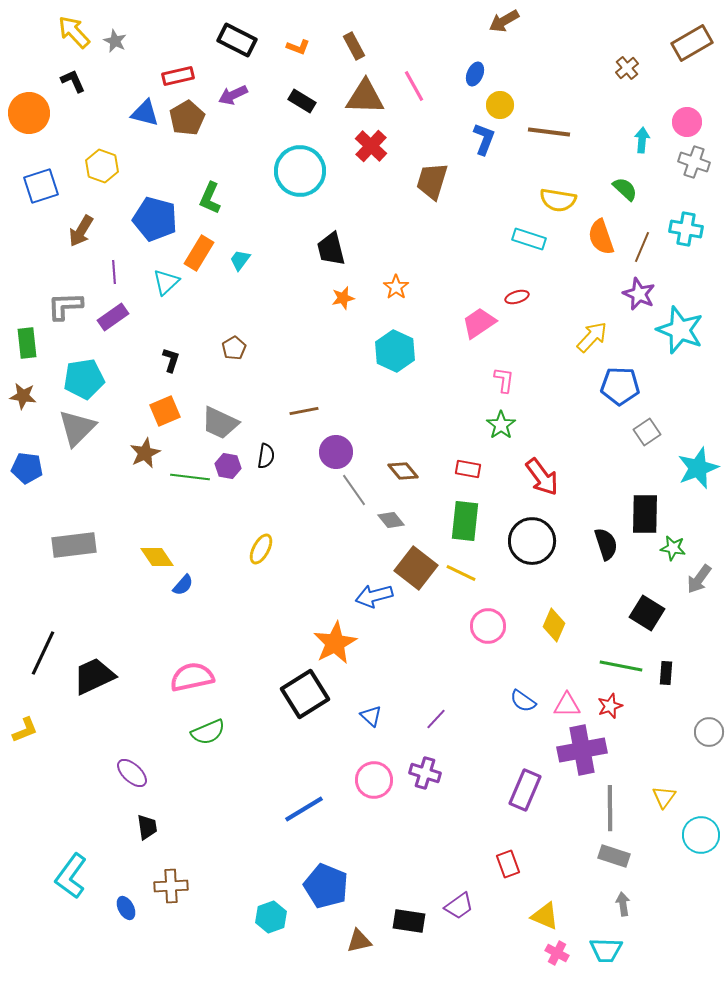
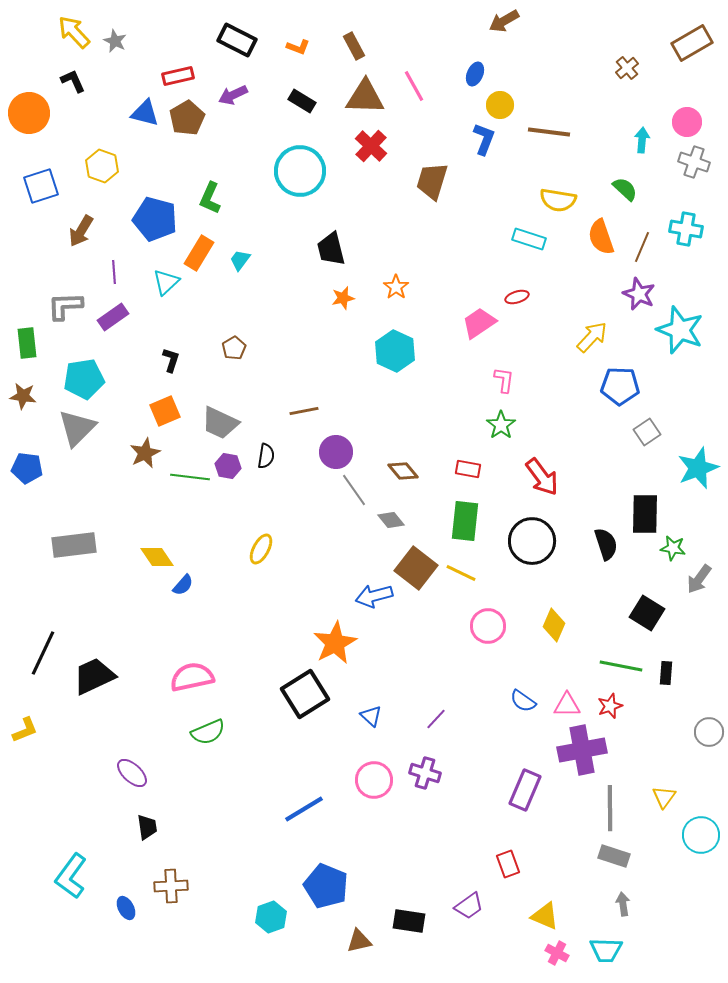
purple trapezoid at (459, 906): moved 10 px right
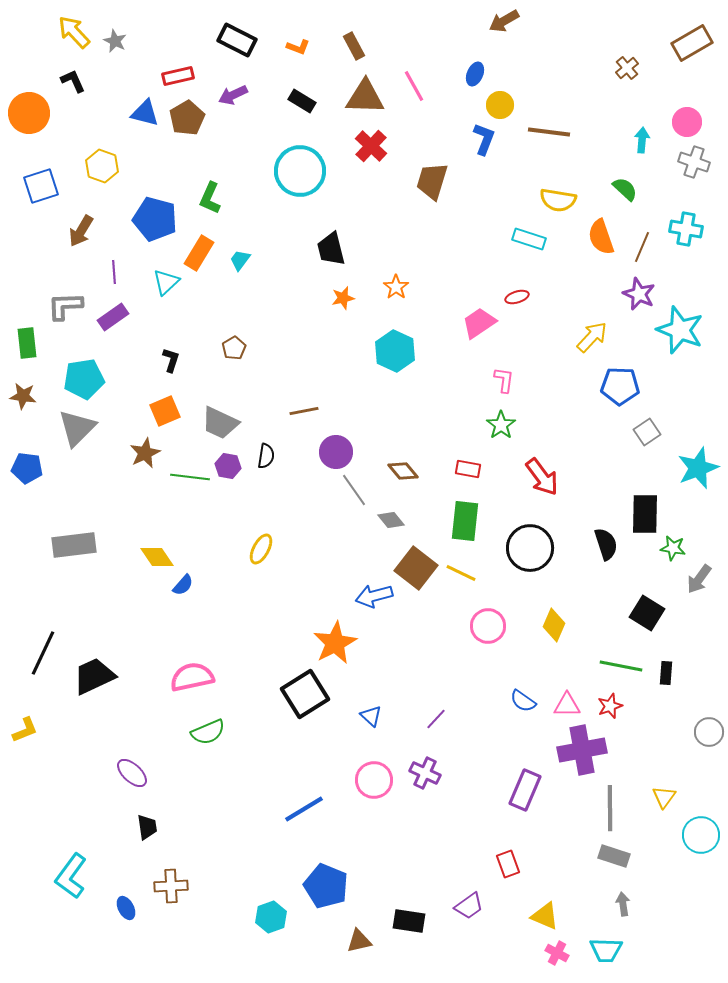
black circle at (532, 541): moved 2 px left, 7 px down
purple cross at (425, 773): rotated 8 degrees clockwise
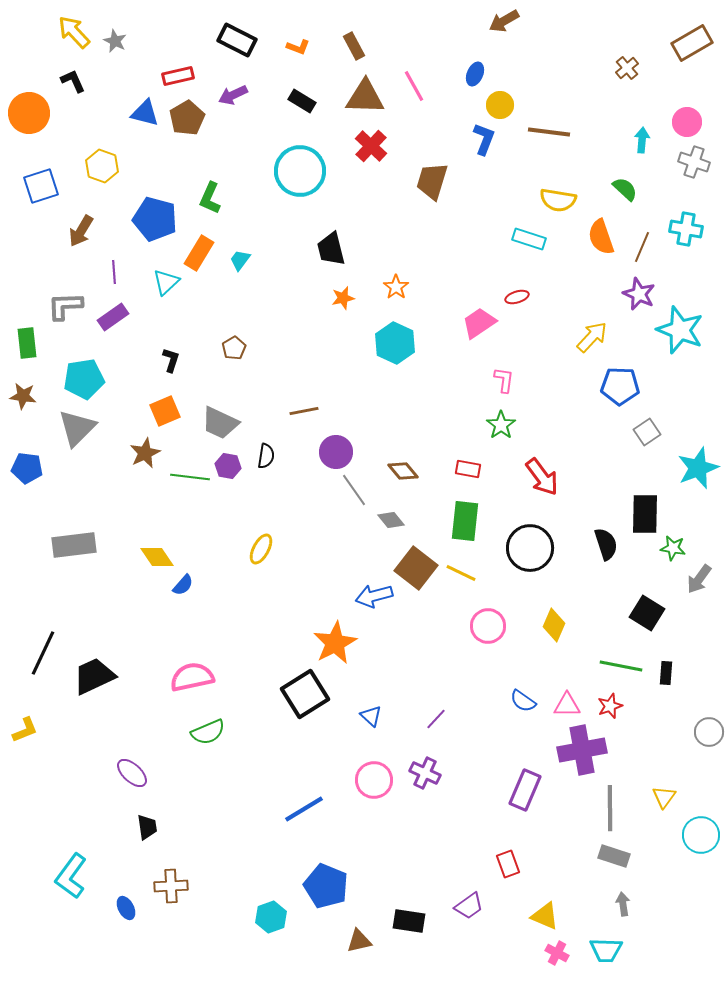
cyan hexagon at (395, 351): moved 8 px up
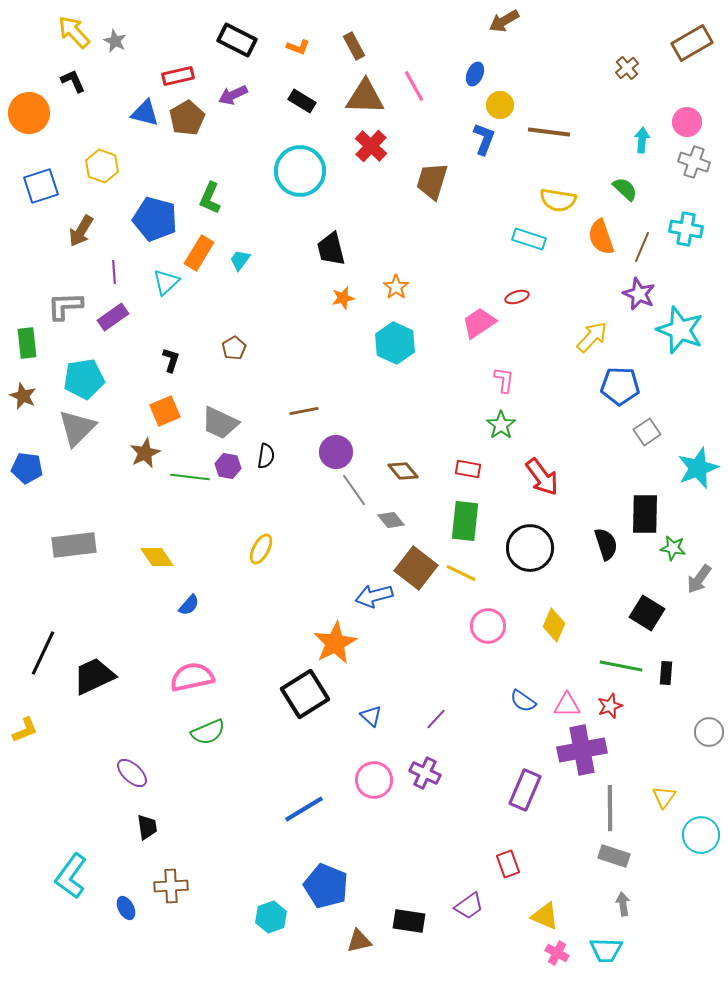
brown star at (23, 396): rotated 16 degrees clockwise
blue semicircle at (183, 585): moved 6 px right, 20 px down
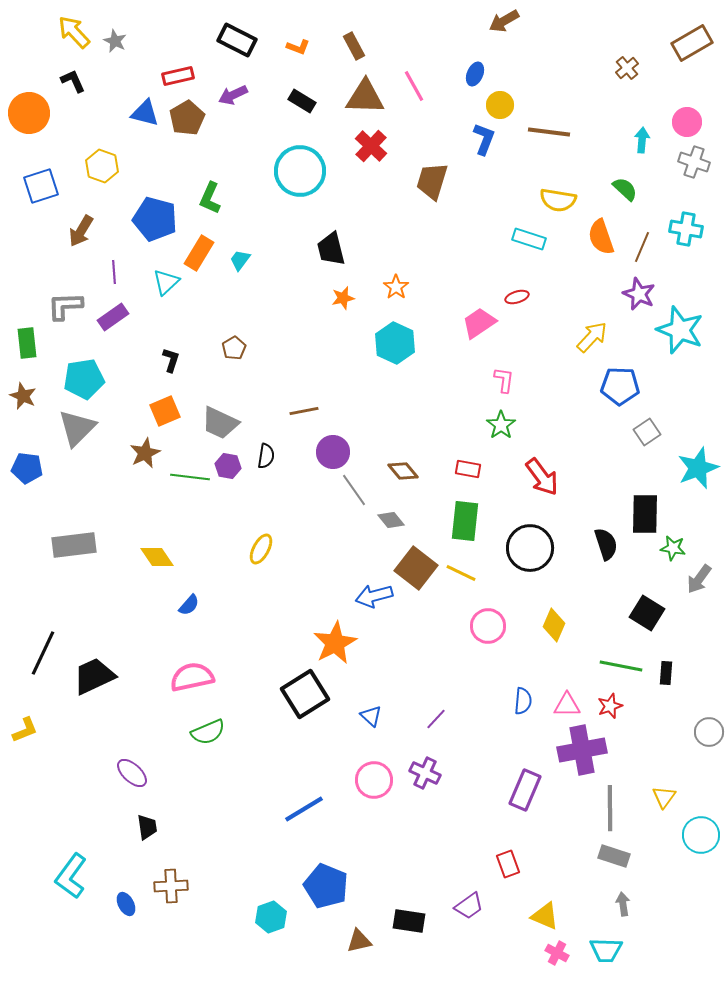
purple circle at (336, 452): moved 3 px left
blue semicircle at (523, 701): rotated 120 degrees counterclockwise
blue ellipse at (126, 908): moved 4 px up
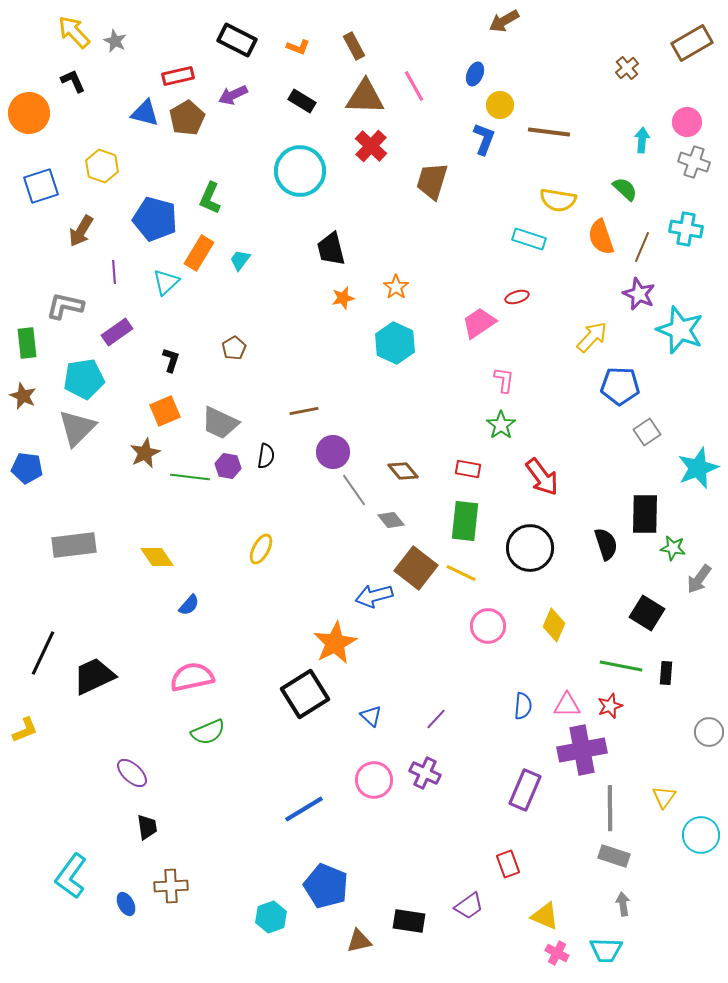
gray L-shape at (65, 306): rotated 15 degrees clockwise
purple rectangle at (113, 317): moved 4 px right, 15 px down
blue semicircle at (523, 701): moved 5 px down
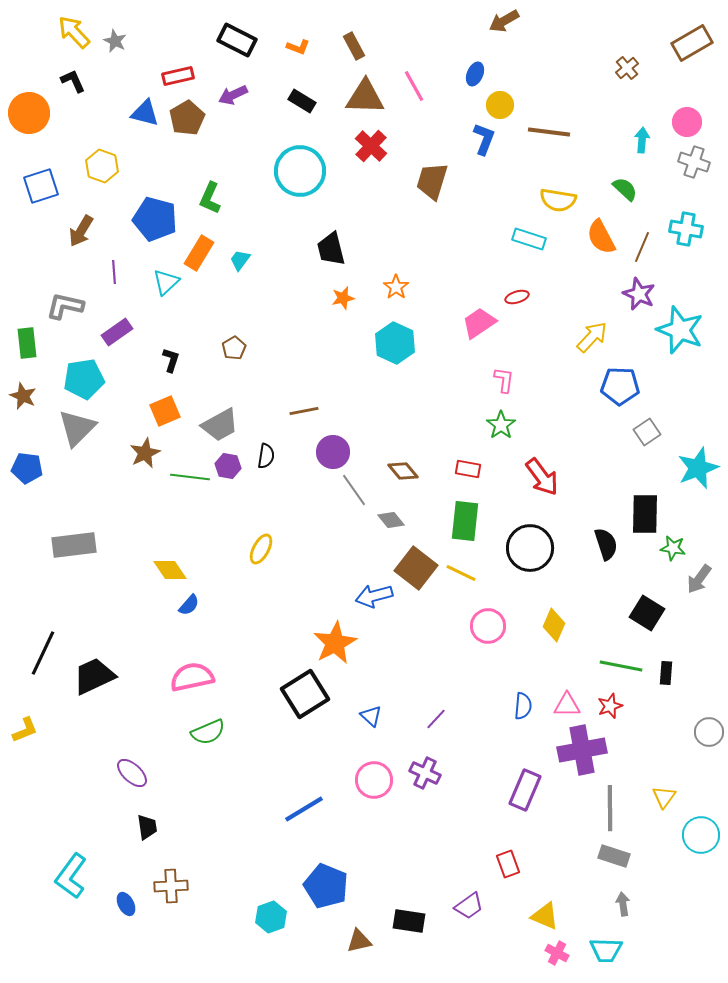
orange semicircle at (601, 237): rotated 9 degrees counterclockwise
gray trapezoid at (220, 423): moved 2 px down; rotated 54 degrees counterclockwise
yellow diamond at (157, 557): moved 13 px right, 13 px down
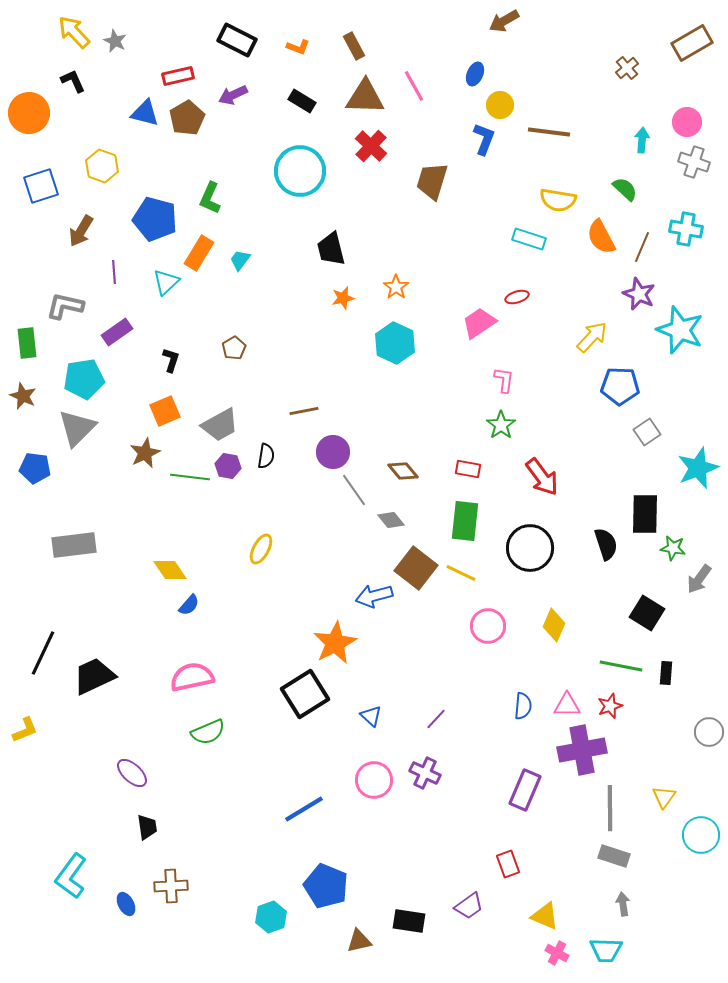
blue pentagon at (27, 468): moved 8 px right
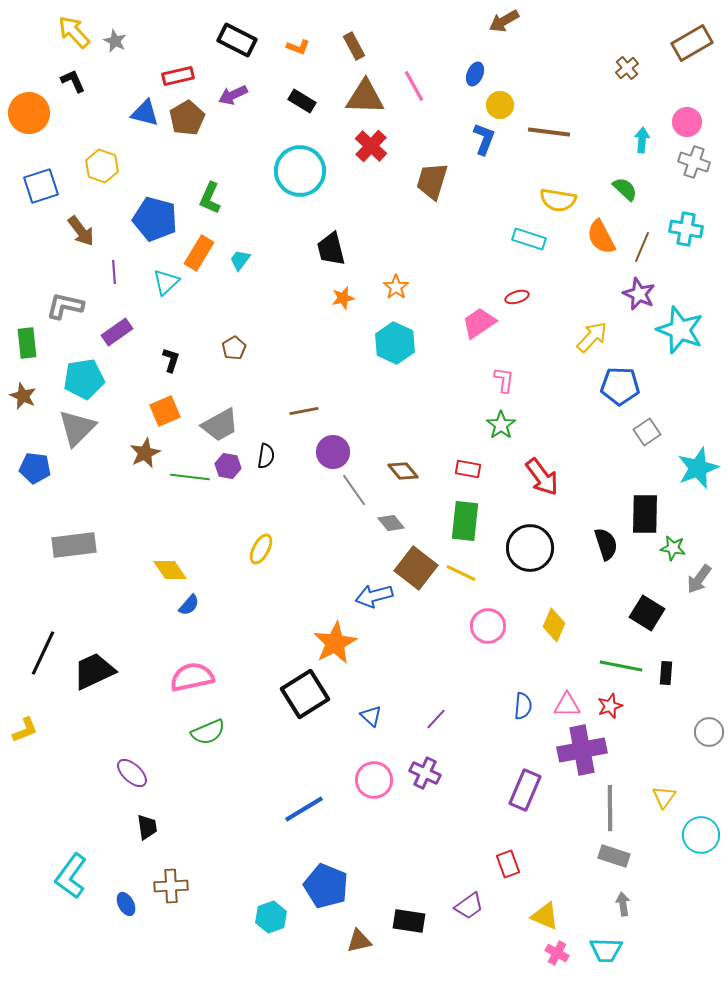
brown arrow at (81, 231): rotated 68 degrees counterclockwise
gray diamond at (391, 520): moved 3 px down
black trapezoid at (94, 676): moved 5 px up
